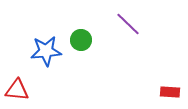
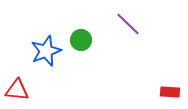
blue star: rotated 16 degrees counterclockwise
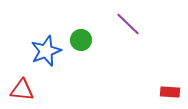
red triangle: moved 5 px right
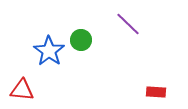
blue star: moved 3 px right; rotated 16 degrees counterclockwise
red rectangle: moved 14 px left
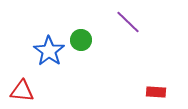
purple line: moved 2 px up
red triangle: moved 1 px down
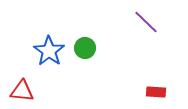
purple line: moved 18 px right
green circle: moved 4 px right, 8 px down
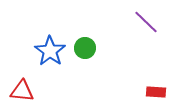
blue star: moved 1 px right
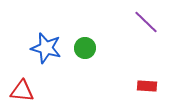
blue star: moved 4 px left, 3 px up; rotated 20 degrees counterclockwise
red rectangle: moved 9 px left, 6 px up
